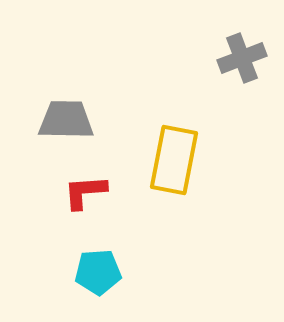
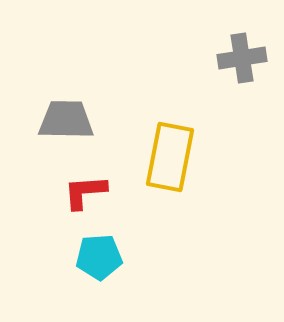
gray cross: rotated 12 degrees clockwise
yellow rectangle: moved 4 px left, 3 px up
cyan pentagon: moved 1 px right, 15 px up
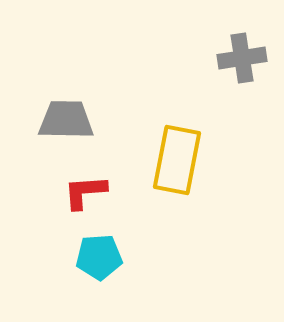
yellow rectangle: moved 7 px right, 3 px down
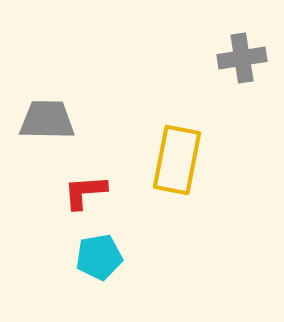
gray trapezoid: moved 19 px left
cyan pentagon: rotated 6 degrees counterclockwise
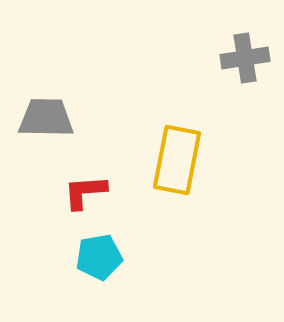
gray cross: moved 3 px right
gray trapezoid: moved 1 px left, 2 px up
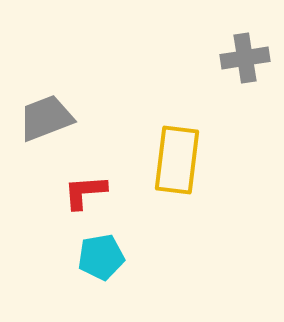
gray trapezoid: rotated 22 degrees counterclockwise
yellow rectangle: rotated 4 degrees counterclockwise
cyan pentagon: moved 2 px right
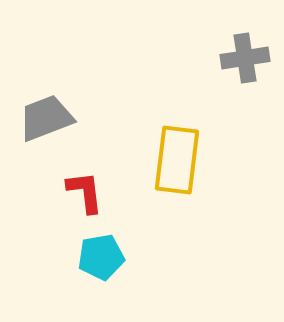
red L-shape: rotated 87 degrees clockwise
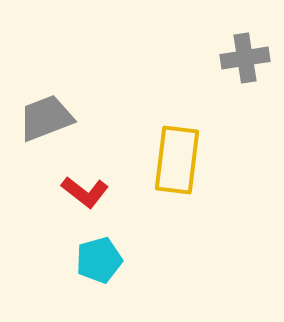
red L-shape: rotated 135 degrees clockwise
cyan pentagon: moved 2 px left, 3 px down; rotated 6 degrees counterclockwise
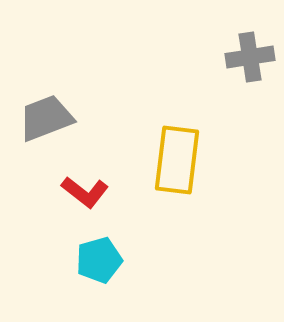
gray cross: moved 5 px right, 1 px up
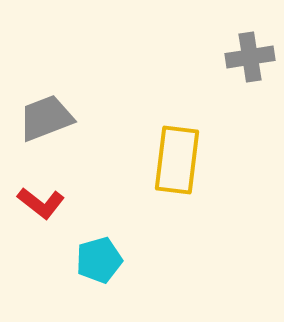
red L-shape: moved 44 px left, 11 px down
